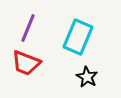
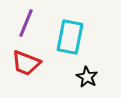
purple line: moved 2 px left, 5 px up
cyan rectangle: moved 8 px left; rotated 12 degrees counterclockwise
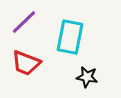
purple line: moved 2 px left, 1 px up; rotated 24 degrees clockwise
black star: rotated 20 degrees counterclockwise
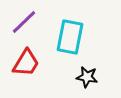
red trapezoid: rotated 80 degrees counterclockwise
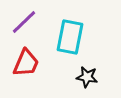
red trapezoid: rotated 8 degrees counterclockwise
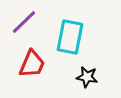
red trapezoid: moved 6 px right, 1 px down
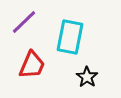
red trapezoid: moved 1 px down
black star: rotated 25 degrees clockwise
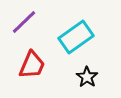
cyan rectangle: moved 6 px right; rotated 44 degrees clockwise
